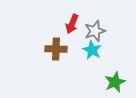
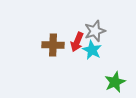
red arrow: moved 5 px right, 18 px down
brown cross: moved 3 px left, 4 px up
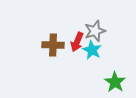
green star: rotated 15 degrees counterclockwise
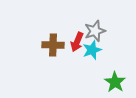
cyan star: rotated 24 degrees clockwise
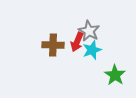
gray star: moved 6 px left; rotated 25 degrees counterclockwise
green star: moved 7 px up
